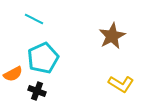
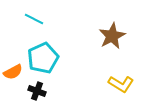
orange semicircle: moved 2 px up
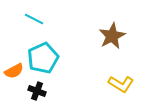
orange semicircle: moved 1 px right, 1 px up
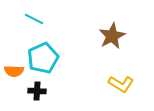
orange semicircle: rotated 30 degrees clockwise
black cross: rotated 18 degrees counterclockwise
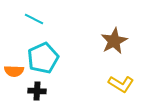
brown star: moved 2 px right, 5 px down
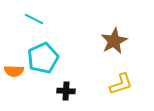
yellow L-shape: rotated 50 degrees counterclockwise
black cross: moved 29 px right
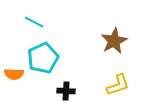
cyan line: moved 3 px down
orange semicircle: moved 3 px down
yellow L-shape: moved 3 px left, 1 px down
